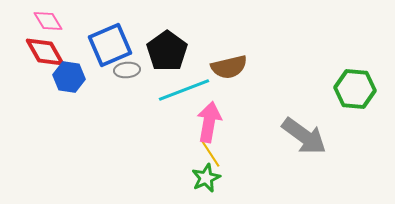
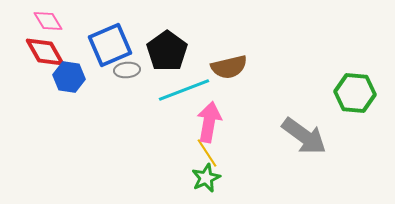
green hexagon: moved 4 px down
yellow line: moved 3 px left
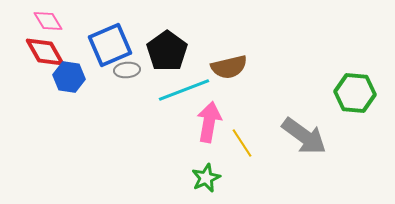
yellow line: moved 35 px right, 10 px up
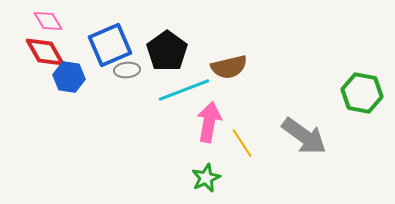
green hexagon: moved 7 px right; rotated 6 degrees clockwise
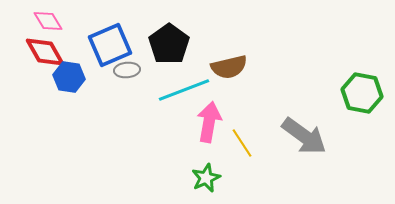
black pentagon: moved 2 px right, 7 px up
